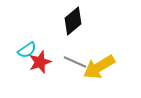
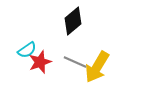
yellow arrow: moved 2 px left; rotated 28 degrees counterclockwise
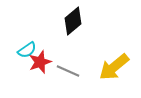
gray line: moved 7 px left, 9 px down
yellow arrow: moved 17 px right; rotated 20 degrees clockwise
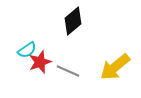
yellow arrow: moved 1 px right
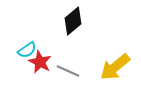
red star: rotated 25 degrees counterclockwise
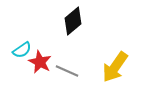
cyan semicircle: moved 5 px left
yellow arrow: rotated 16 degrees counterclockwise
gray line: moved 1 px left
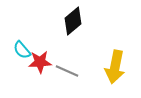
cyan semicircle: rotated 84 degrees clockwise
red star: rotated 30 degrees counterclockwise
yellow arrow: rotated 24 degrees counterclockwise
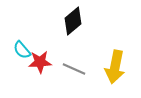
gray line: moved 7 px right, 2 px up
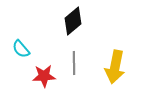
cyan semicircle: moved 1 px left, 1 px up
red star: moved 4 px right, 14 px down
gray line: moved 6 px up; rotated 65 degrees clockwise
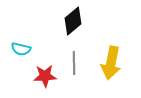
cyan semicircle: rotated 36 degrees counterclockwise
yellow arrow: moved 4 px left, 4 px up
red star: moved 1 px right
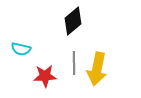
yellow arrow: moved 14 px left, 6 px down
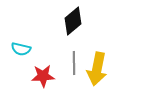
red star: moved 2 px left
